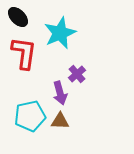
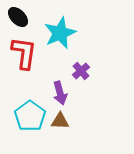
purple cross: moved 4 px right, 3 px up
cyan pentagon: rotated 24 degrees counterclockwise
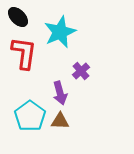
cyan star: moved 1 px up
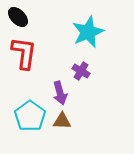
cyan star: moved 28 px right
purple cross: rotated 18 degrees counterclockwise
brown triangle: moved 2 px right
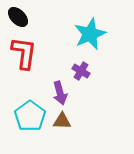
cyan star: moved 2 px right, 2 px down
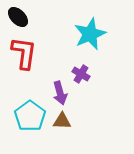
purple cross: moved 3 px down
